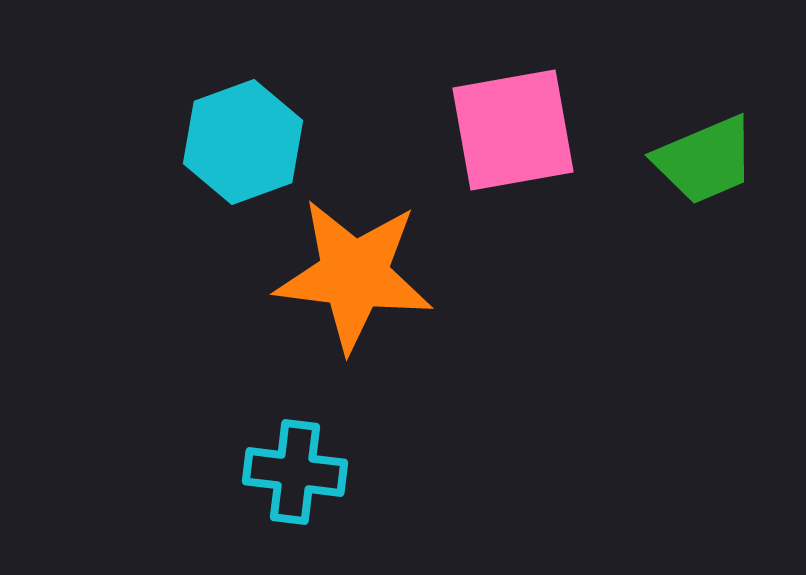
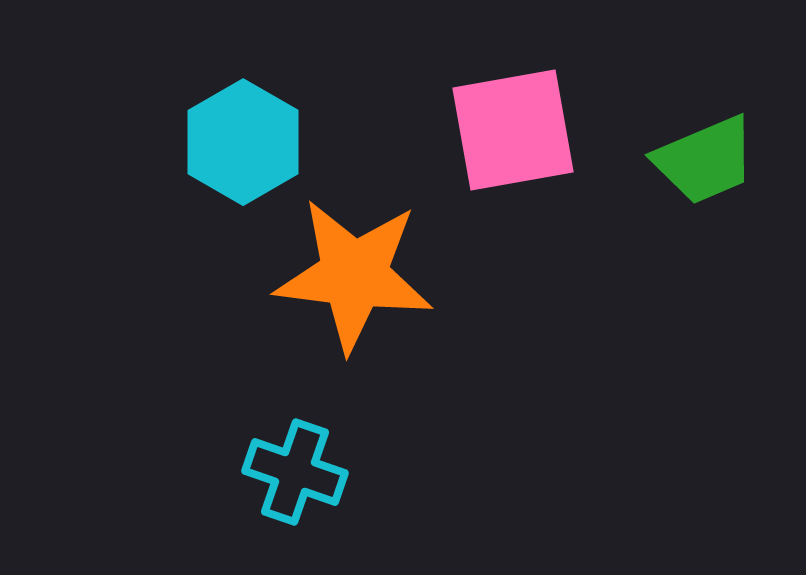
cyan hexagon: rotated 10 degrees counterclockwise
cyan cross: rotated 12 degrees clockwise
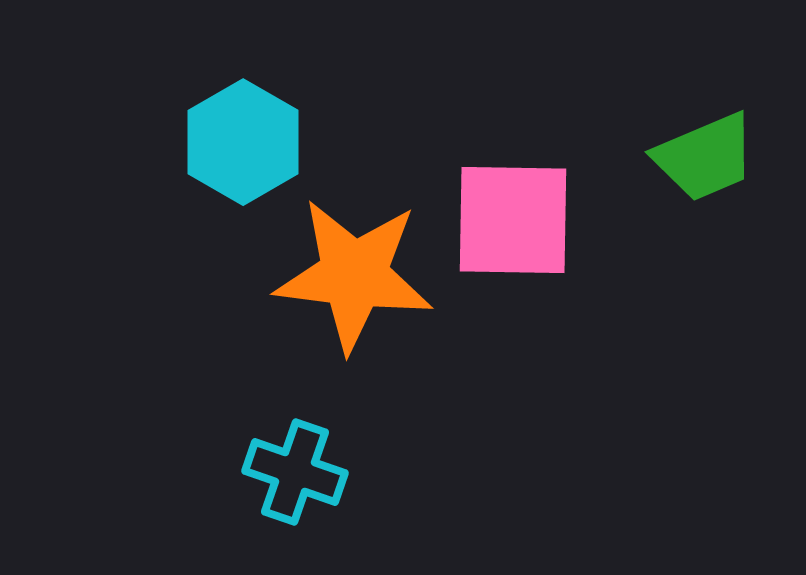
pink square: moved 90 px down; rotated 11 degrees clockwise
green trapezoid: moved 3 px up
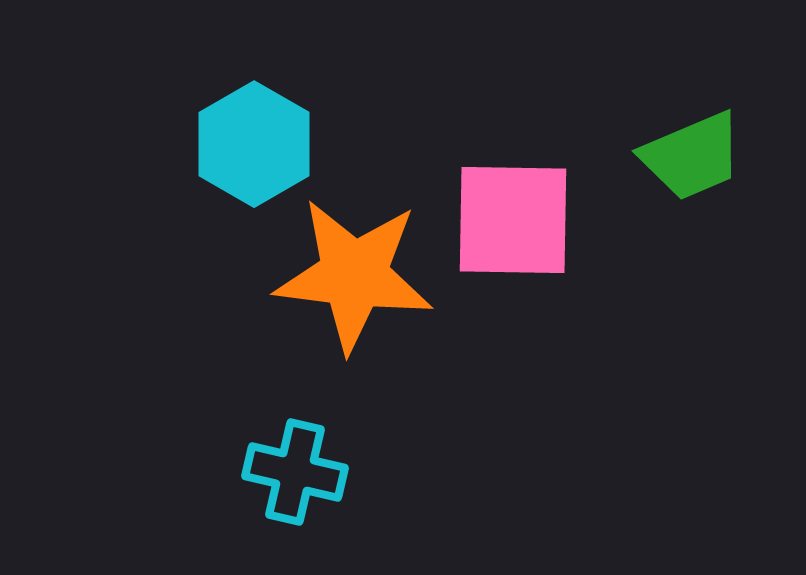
cyan hexagon: moved 11 px right, 2 px down
green trapezoid: moved 13 px left, 1 px up
cyan cross: rotated 6 degrees counterclockwise
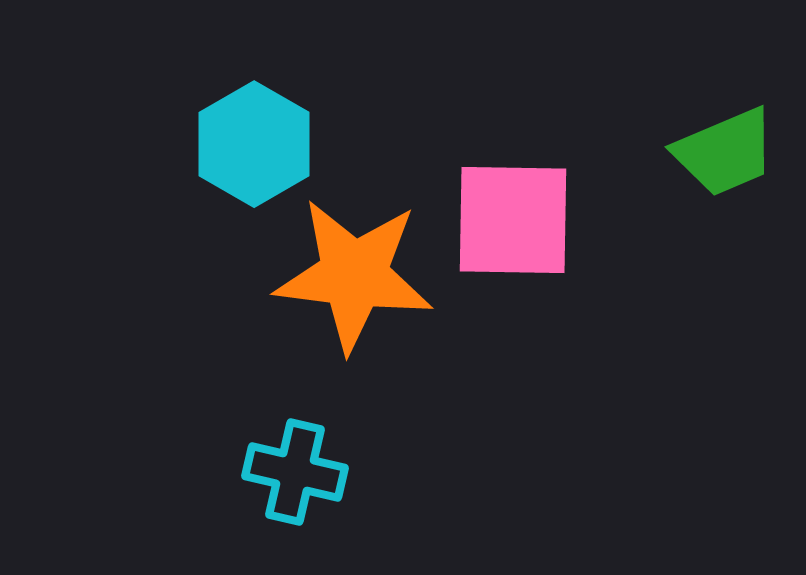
green trapezoid: moved 33 px right, 4 px up
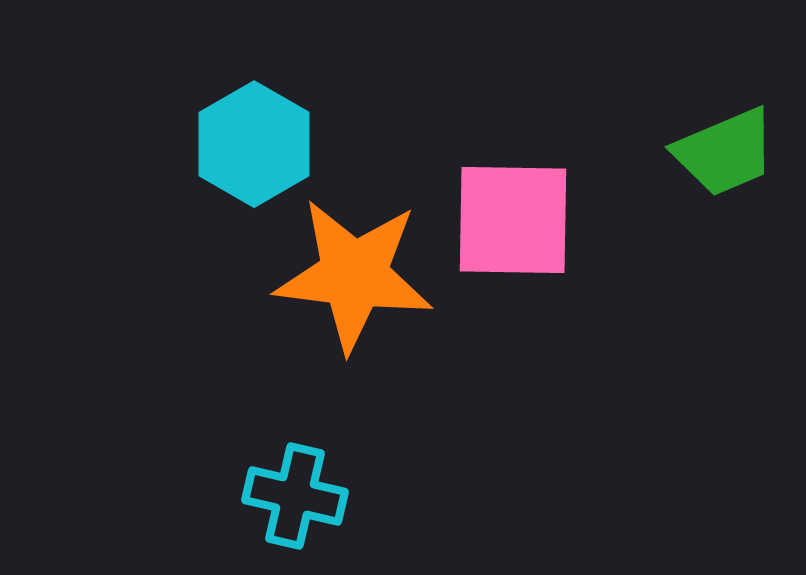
cyan cross: moved 24 px down
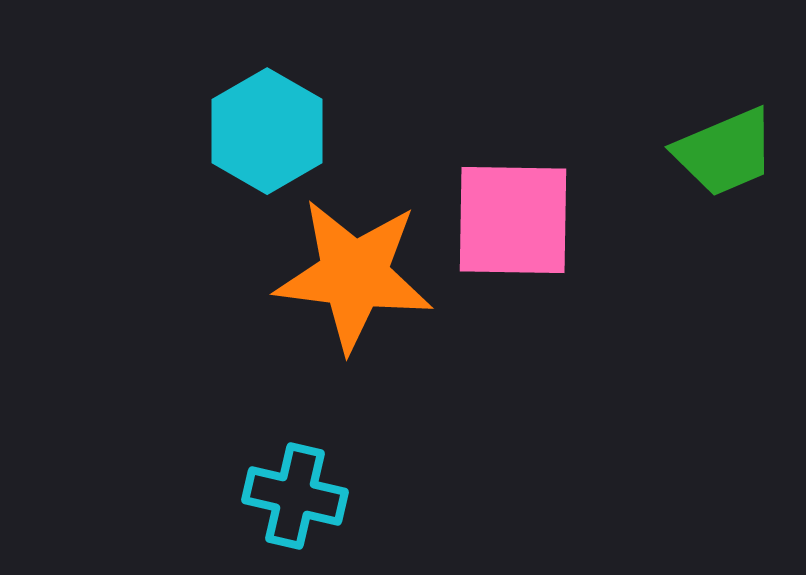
cyan hexagon: moved 13 px right, 13 px up
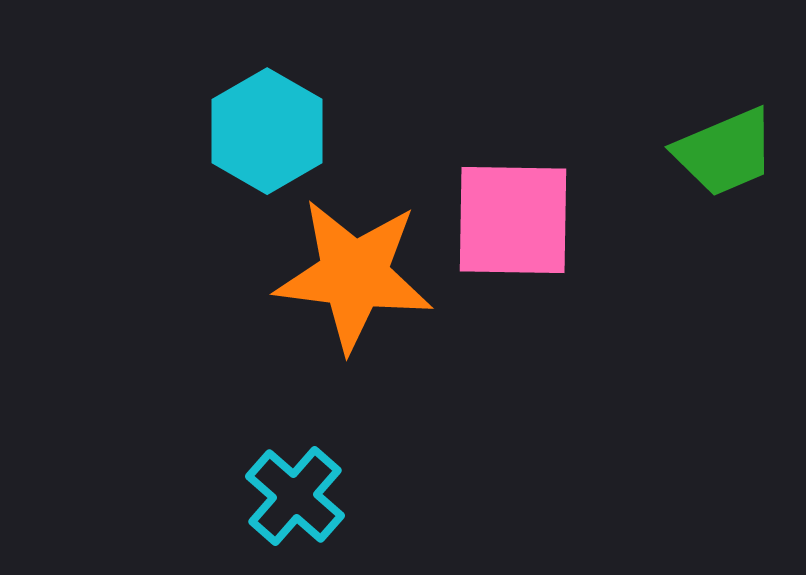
cyan cross: rotated 28 degrees clockwise
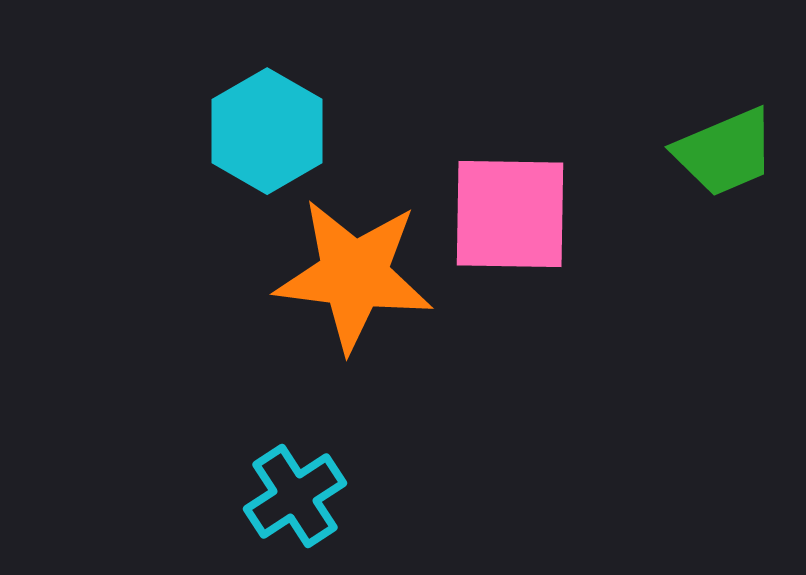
pink square: moved 3 px left, 6 px up
cyan cross: rotated 16 degrees clockwise
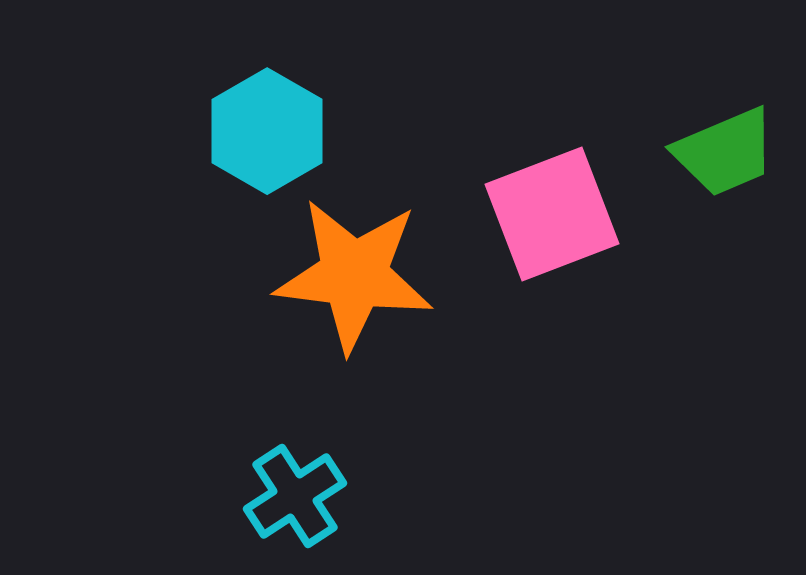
pink square: moved 42 px right; rotated 22 degrees counterclockwise
